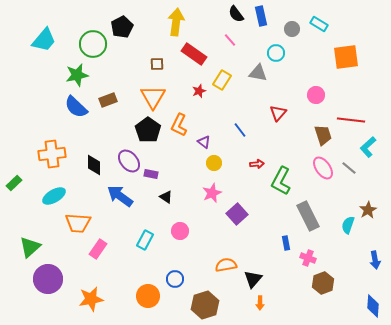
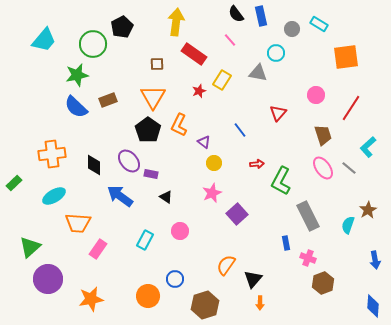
red line at (351, 120): moved 12 px up; rotated 64 degrees counterclockwise
orange semicircle at (226, 265): rotated 45 degrees counterclockwise
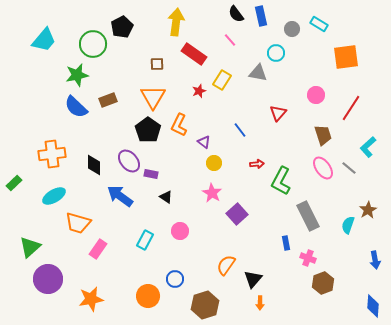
pink star at (212, 193): rotated 18 degrees counterclockwise
orange trapezoid at (78, 223): rotated 12 degrees clockwise
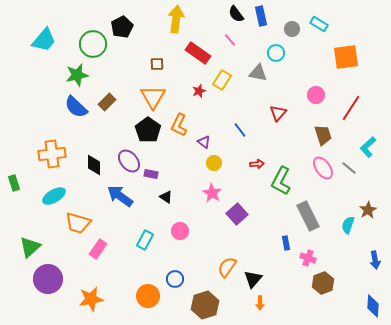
yellow arrow at (176, 22): moved 3 px up
red rectangle at (194, 54): moved 4 px right, 1 px up
brown rectangle at (108, 100): moved 1 px left, 2 px down; rotated 24 degrees counterclockwise
green rectangle at (14, 183): rotated 63 degrees counterclockwise
orange semicircle at (226, 265): moved 1 px right, 2 px down
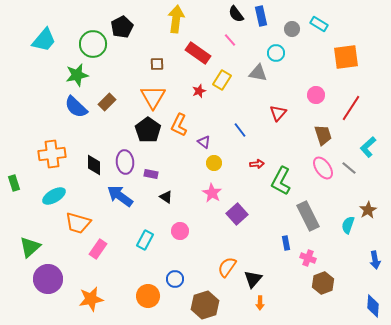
purple ellipse at (129, 161): moved 4 px left, 1 px down; rotated 35 degrees clockwise
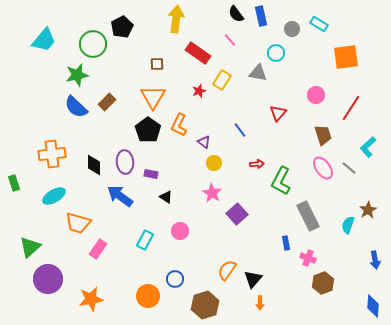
orange semicircle at (227, 267): moved 3 px down
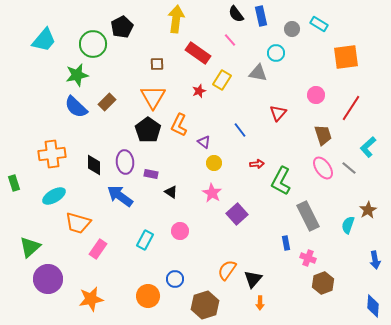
black triangle at (166, 197): moved 5 px right, 5 px up
